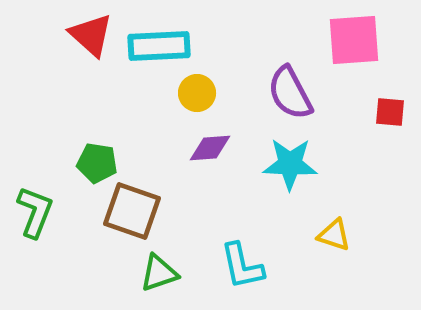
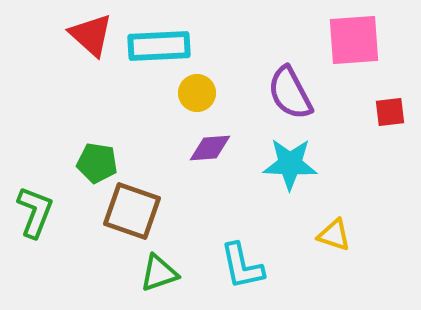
red square: rotated 12 degrees counterclockwise
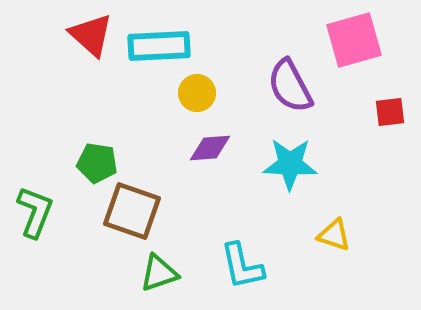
pink square: rotated 12 degrees counterclockwise
purple semicircle: moved 7 px up
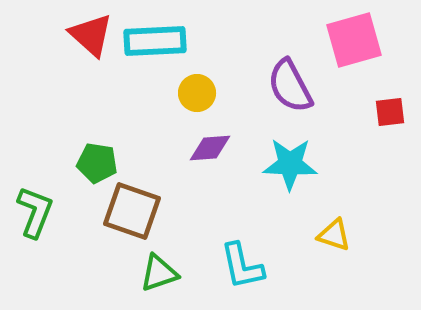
cyan rectangle: moved 4 px left, 5 px up
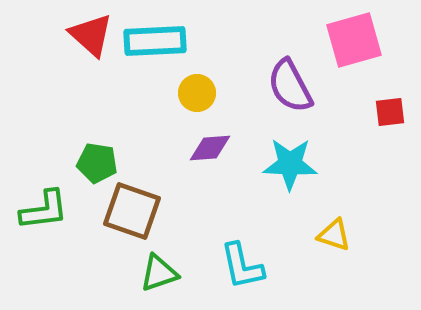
green L-shape: moved 9 px right, 2 px up; rotated 62 degrees clockwise
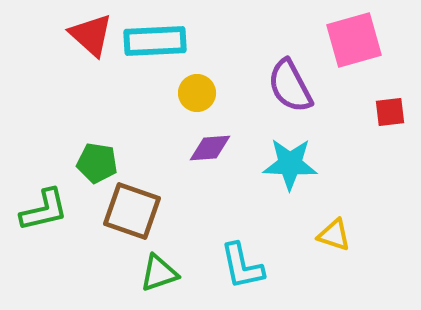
green L-shape: rotated 6 degrees counterclockwise
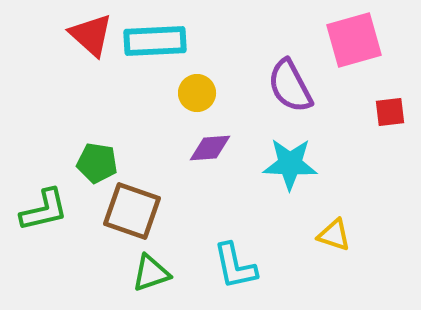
cyan L-shape: moved 7 px left
green triangle: moved 8 px left
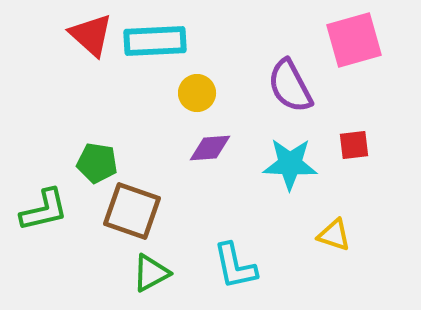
red square: moved 36 px left, 33 px down
green triangle: rotated 9 degrees counterclockwise
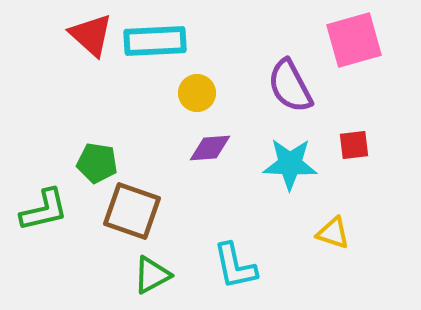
yellow triangle: moved 1 px left, 2 px up
green triangle: moved 1 px right, 2 px down
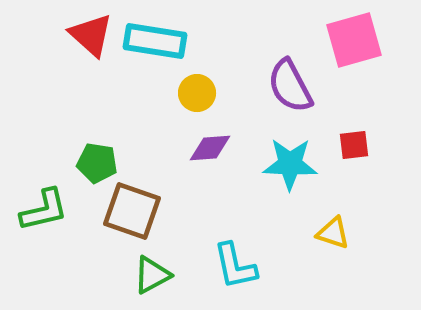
cyan rectangle: rotated 12 degrees clockwise
